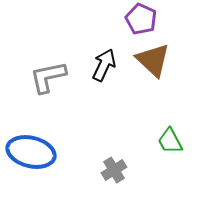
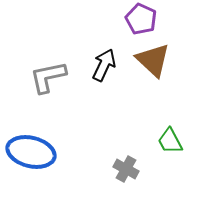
gray cross: moved 12 px right, 1 px up; rotated 30 degrees counterclockwise
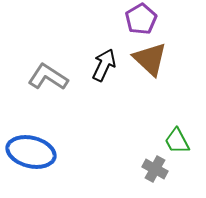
purple pentagon: rotated 16 degrees clockwise
brown triangle: moved 3 px left, 1 px up
gray L-shape: rotated 45 degrees clockwise
green trapezoid: moved 7 px right
gray cross: moved 29 px right
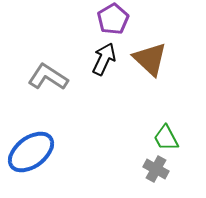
purple pentagon: moved 28 px left
black arrow: moved 6 px up
green trapezoid: moved 11 px left, 3 px up
blue ellipse: rotated 51 degrees counterclockwise
gray cross: moved 1 px right
